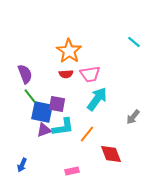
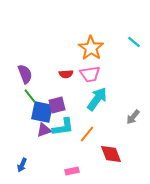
orange star: moved 22 px right, 3 px up
purple square: moved 1 px down; rotated 24 degrees counterclockwise
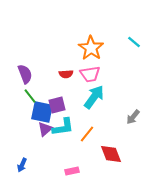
cyan arrow: moved 3 px left, 2 px up
purple triangle: moved 1 px right, 1 px up; rotated 21 degrees counterclockwise
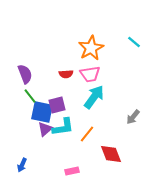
orange star: rotated 10 degrees clockwise
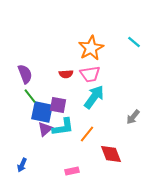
purple square: moved 1 px right; rotated 24 degrees clockwise
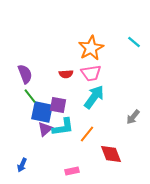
pink trapezoid: moved 1 px right, 1 px up
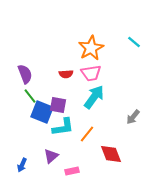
blue square: rotated 10 degrees clockwise
purple triangle: moved 6 px right, 27 px down
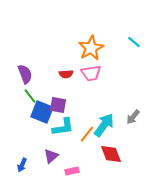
cyan arrow: moved 10 px right, 28 px down
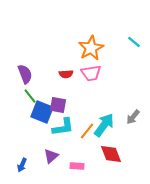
orange line: moved 3 px up
pink rectangle: moved 5 px right, 5 px up; rotated 16 degrees clockwise
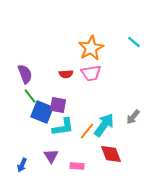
purple triangle: rotated 21 degrees counterclockwise
